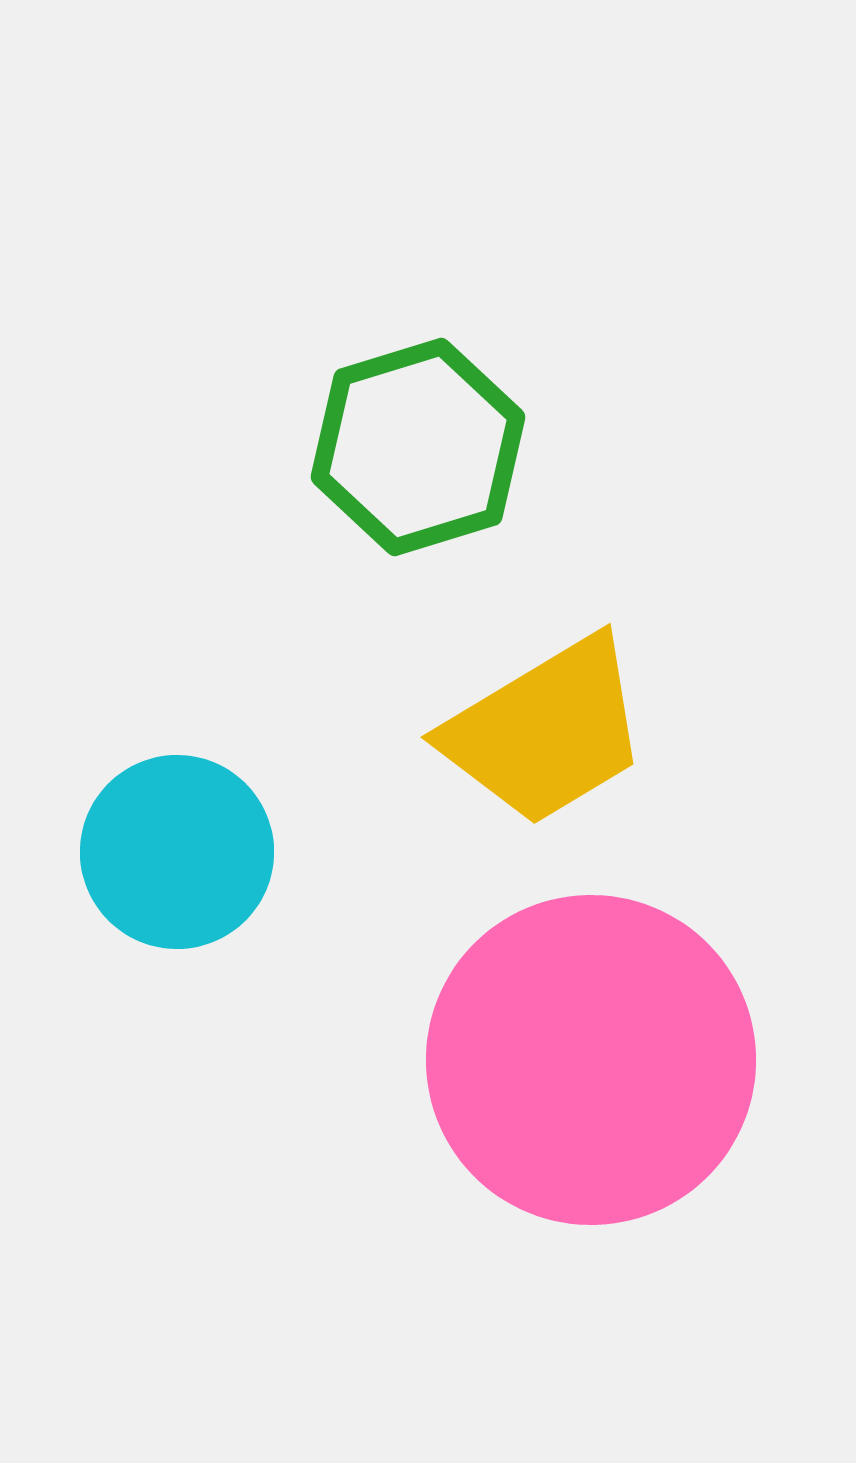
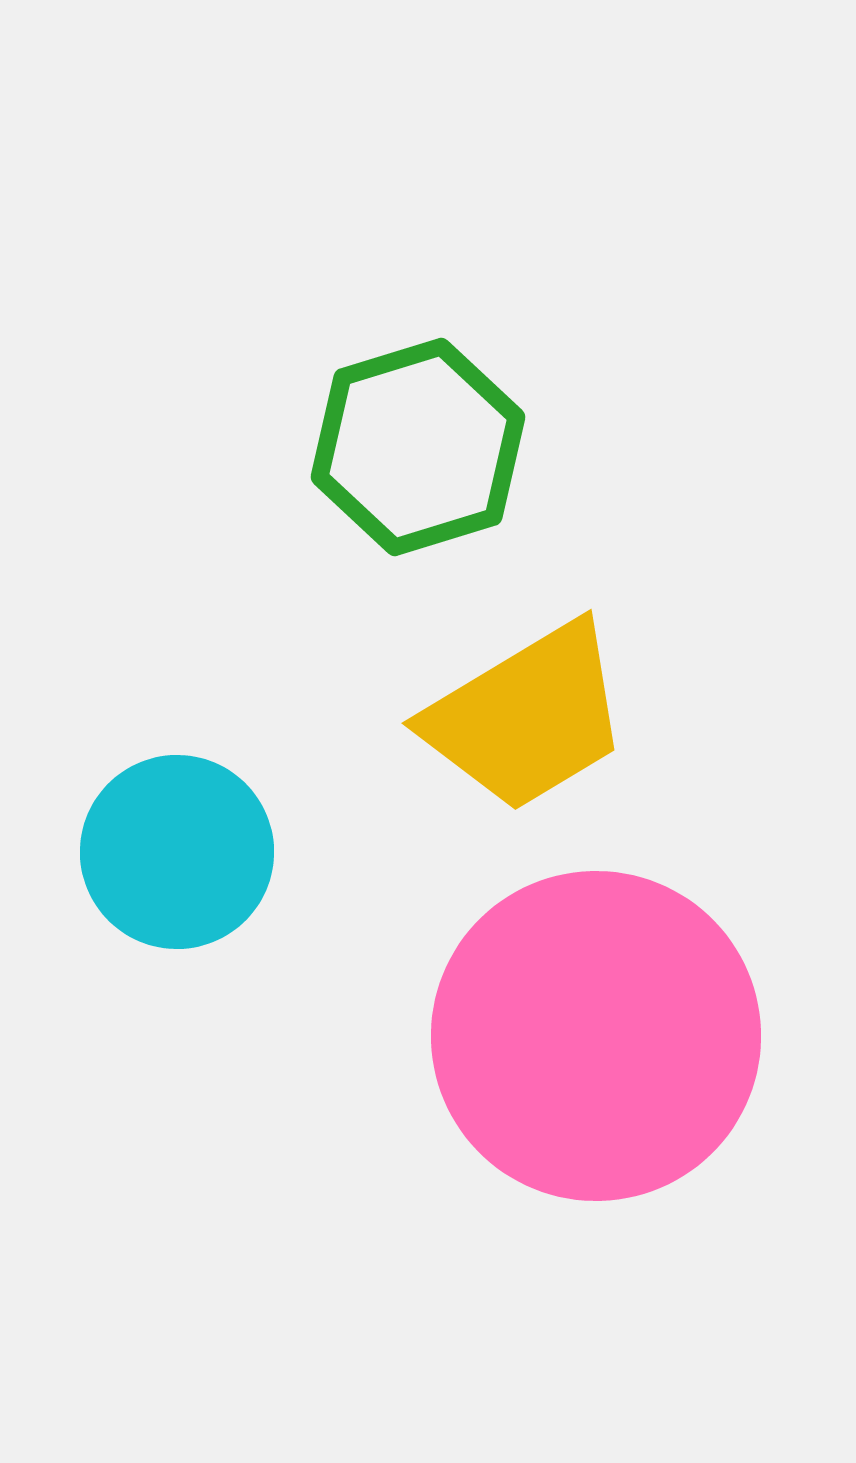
yellow trapezoid: moved 19 px left, 14 px up
pink circle: moved 5 px right, 24 px up
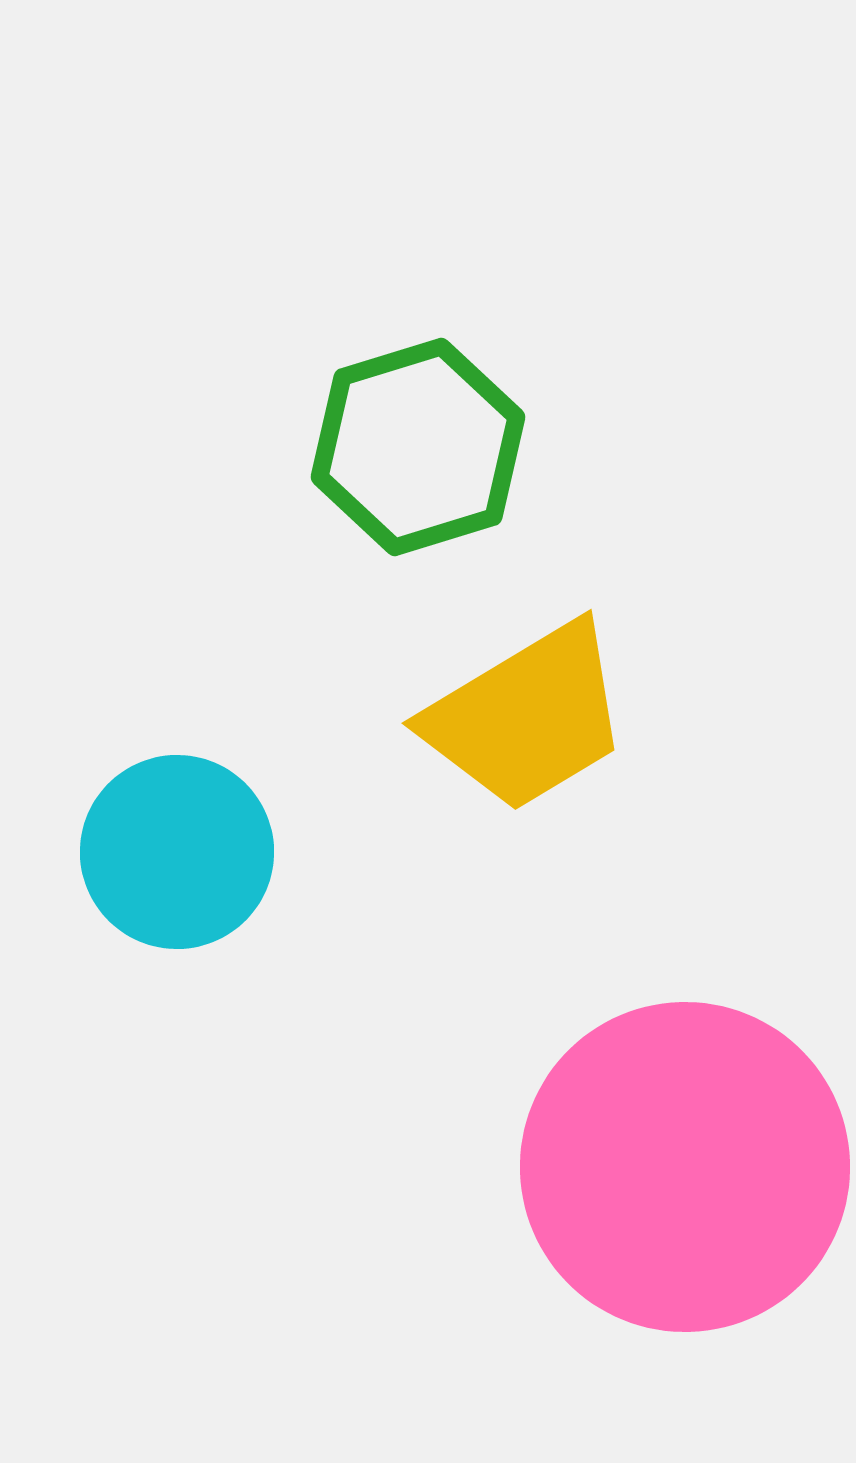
pink circle: moved 89 px right, 131 px down
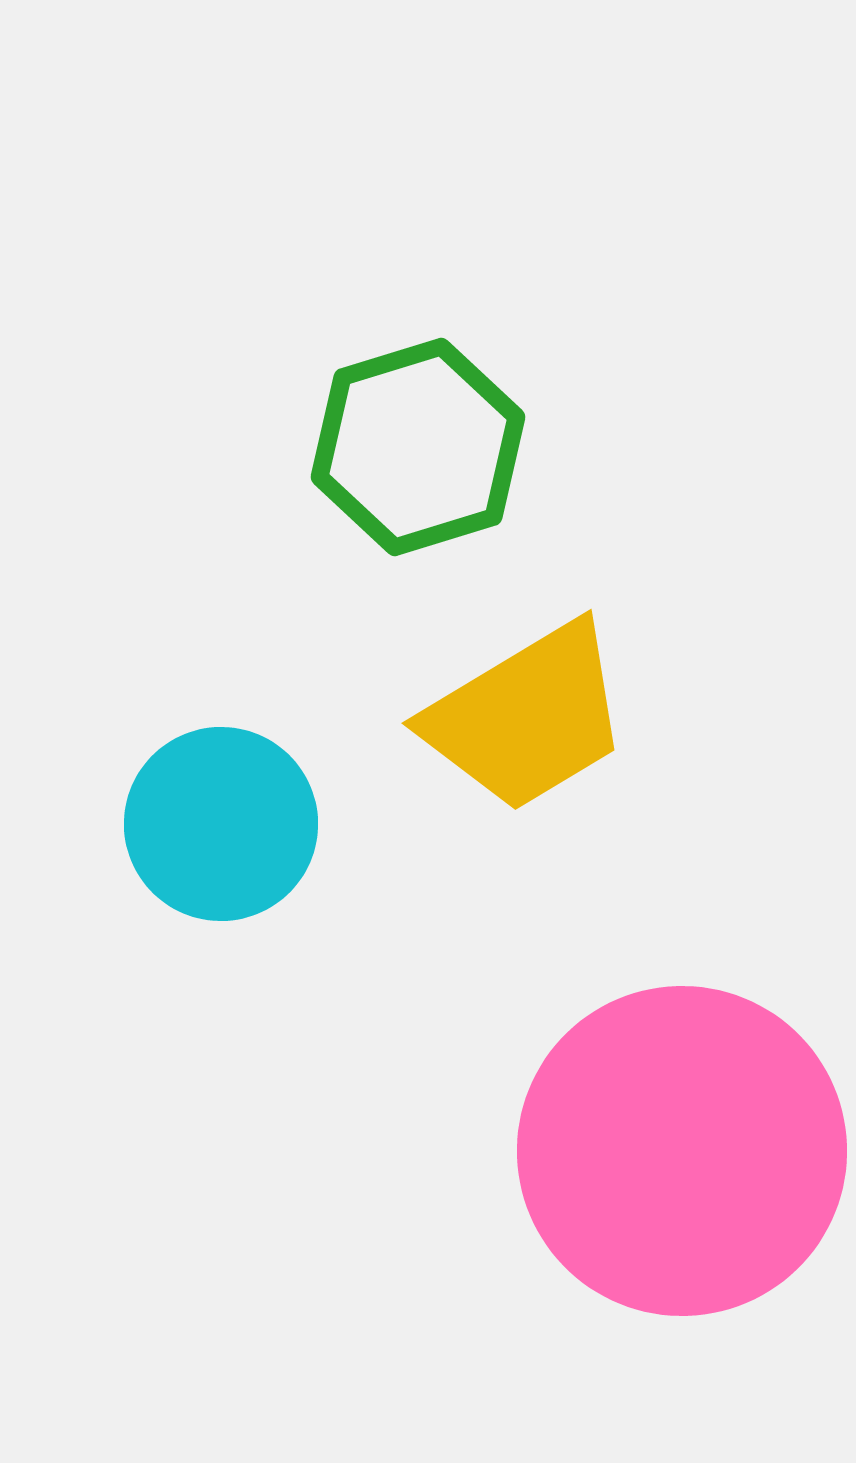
cyan circle: moved 44 px right, 28 px up
pink circle: moved 3 px left, 16 px up
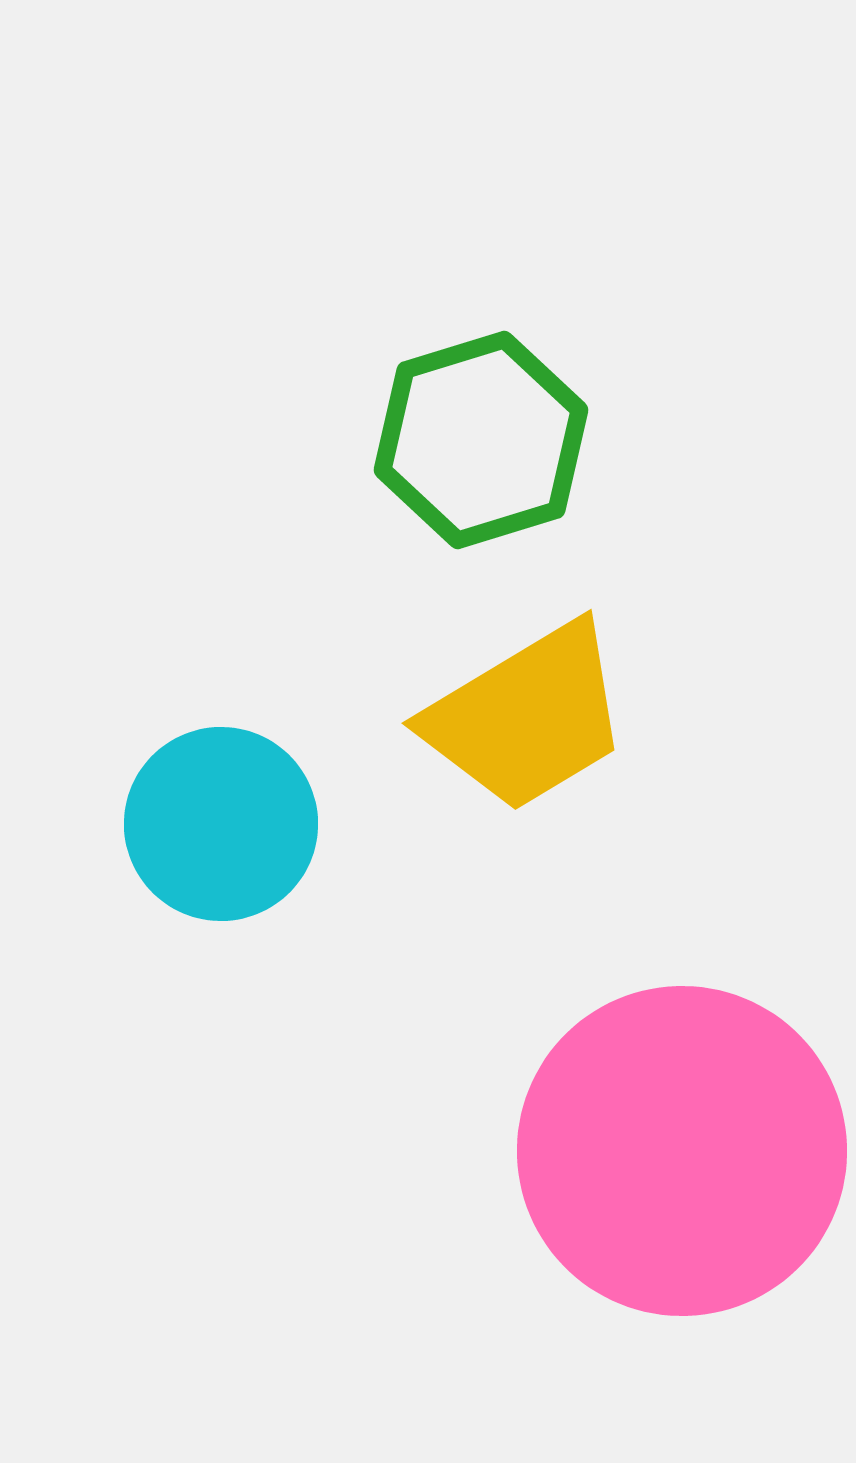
green hexagon: moved 63 px right, 7 px up
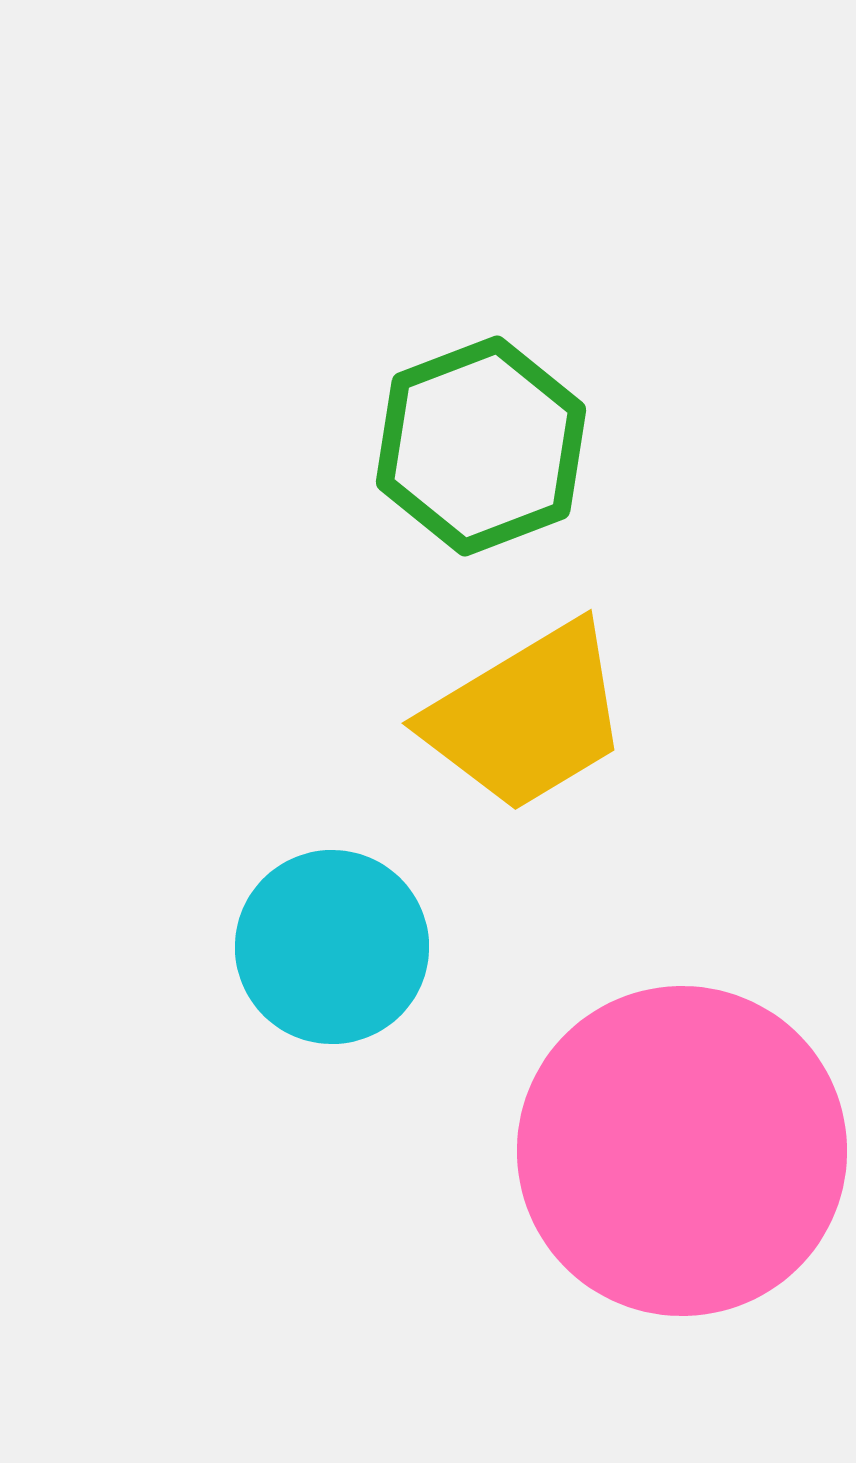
green hexagon: moved 6 px down; rotated 4 degrees counterclockwise
cyan circle: moved 111 px right, 123 px down
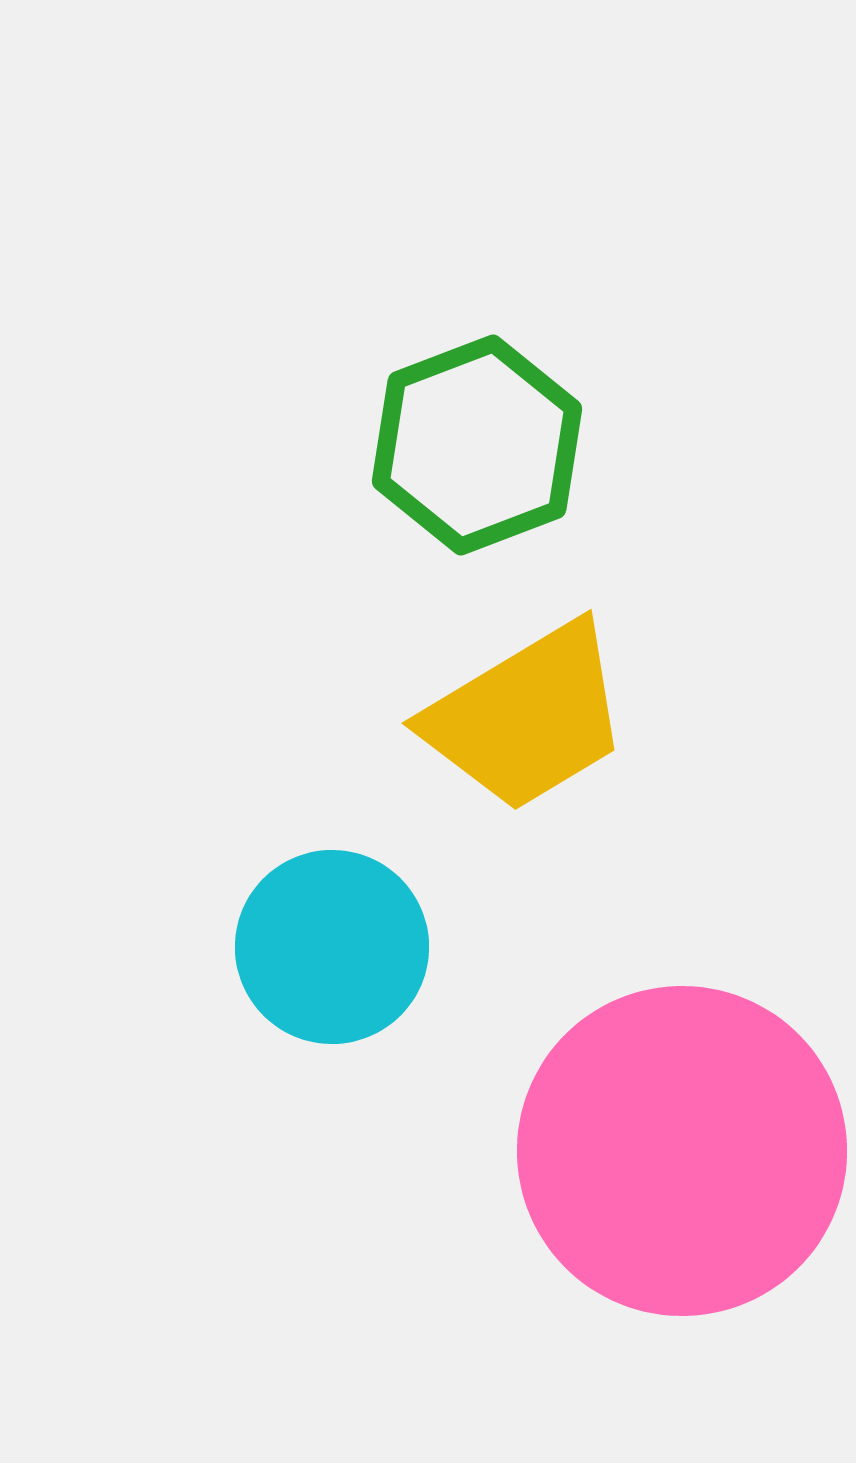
green hexagon: moved 4 px left, 1 px up
